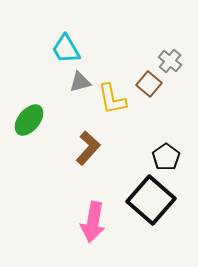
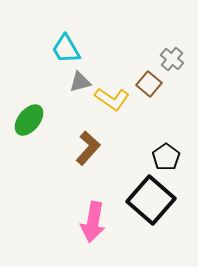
gray cross: moved 2 px right, 2 px up
yellow L-shape: rotated 44 degrees counterclockwise
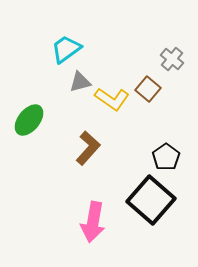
cyan trapezoid: rotated 84 degrees clockwise
brown square: moved 1 px left, 5 px down
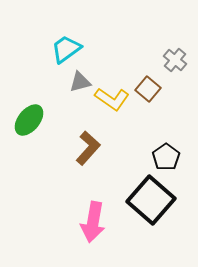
gray cross: moved 3 px right, 1 px down
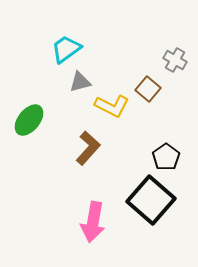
gray cross: rotated 10 degrees counterclockwise
yellow L-shape: moved 7 px down; rotated 8 degrees counterclockwise
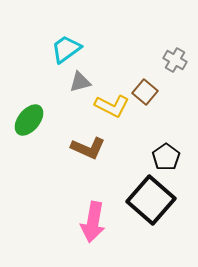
brown square: moved 3 px left, 3 px down
brown L-shape: rotated 72 degrees clockwise
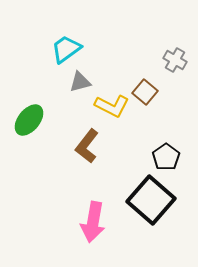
brown L-shape: moved 1 px left, 2 px up; rotated 104 degrees clockwise
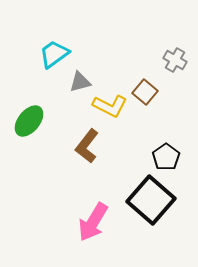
cyan trapezoid: moved 12 px left, 5 px down
yellow L-shape: moved 2 px left
green ellipse: moved 1 px down
pink arrow: rotated 21 degrees clockwise
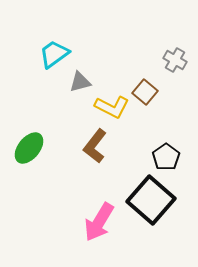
yellow L-shape: moved 2 px right, 1 px down
green ellipse: moved 27 px down
brown L-shape: moved 8 px right
pink arrow: moved 6 px right
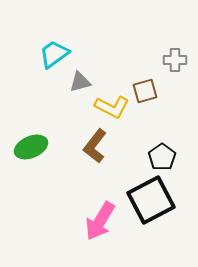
gray cross: rotated 30 degrees counterclockwise
brown square: moved 1 px up; rotated 35 degrees clockwise
green ellipse: moved 2 px right, 1 px up; rotated 28 degrees clockwise
black pentagon: moved 4 px left
black square: rotated 21 degrees clockwise
pink arrow: moved 1 px right, 1 px up
